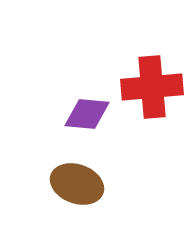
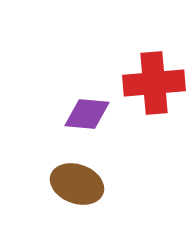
red cross: moved 2 px right, 4 px up
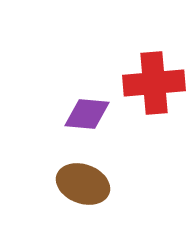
brown ellipse: moved 6 px right
